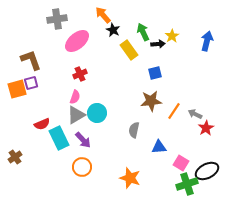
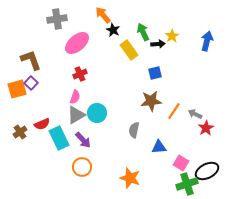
pink ellipse: moved 2 px down
purple square: rotated 32 degrees counterclockwise
brown cross: moved 5 px right, 25 px up
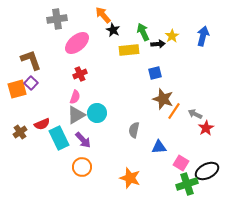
blue arrow: moved 4 px left, 5 px up
yellow rectangle: rotated 60 degrees counterclockwise
brown star: moved 12 px right, 2 px up; rotated 25 degrees clockwise
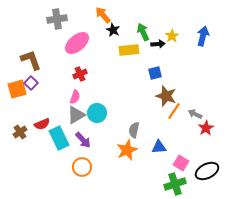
brown star: moved 3 px right, 3 px up
orange star: moved 3 px left, 28 px up; rotated 30 degrees clockwise
green cross: moved 12 px left
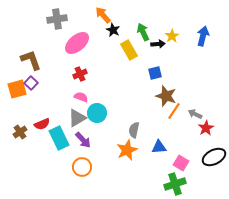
yellow rectangle: rotated 66 degrees clockwise
pink semicircle: moved 6 px right; rotated 88 degrees counterclockwise
gray triangle: moved 1 px right, 3 px down
black ellipse: moved 7 px right, 14 px up
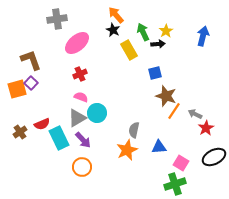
orange arrow: moved 13 px right
yellow star: moved 6 px left, 5 px up
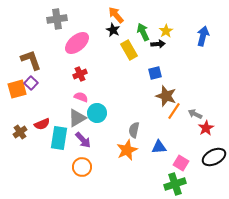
cyan rectangle: rotated 35 degrees clockwise
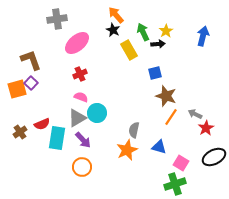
orange line: moved 3 px left, 6 px down
cyan rectangle: moved 2 px left
blue triangle: rotated 21 degrees clockwise
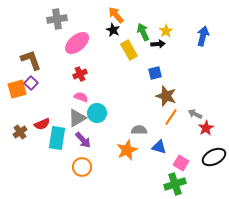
gray semicircle: moved 5 px right; rotated 77 degrees clockwise
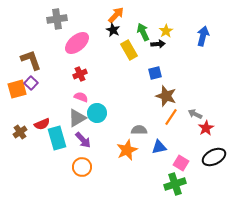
orange arrow: rotated 84 degrees clockwise
cyan rectangle: rotated 25 degrees counterclockwise
blue triangle: rotated 28 degrees counterclockwise
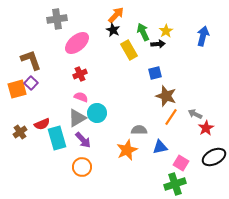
blue triangle: moved 1 px right
